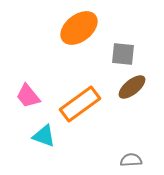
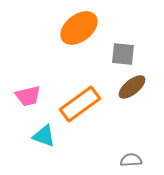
pink trapezoid: rotated 64 degrees counterclockwise
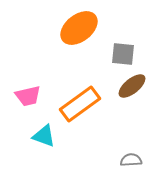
brown ellipse: moved 1 px up
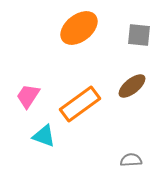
gray square: moved 16 px right, 19 px up
pink trapezoid: rotated 136 degrees clockwise
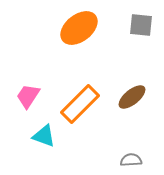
gray square: moved 2 px right, 10 px up
brown ellipse: moved 11 px down
orange rectangle: rotated 9 degrees counterclockwise
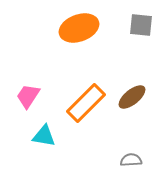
orange ellipse: rotated 18 degrees clockwise
orange rectangle: moved 6 px right, 1 px up
cyan triangle: rotated 10 degrees counterclockwise
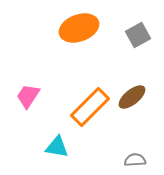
gray square: moved 3 px left, 10 px down; rotated 35 degrees counterclockwise
orange rectangle: moved 4 px right, 4 px down
cyan triangle: moved 13 px right, 11 px down
gray semicircle: moved 4 px right
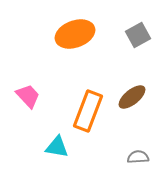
orange ellipse: moved 4 px left, 6 px down
pink trapezoid: rotated 104 degrees clockwise
orange rectangle: moved 2 px left, 4 px down; rotated 24 degrees counterclockwise
gray semicircle: moved 3 px right, 3 px up
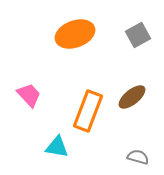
pink trapezoid: moved 1 px right, 1 px up
gray semicircle: rotated 20 degrees clockwise
